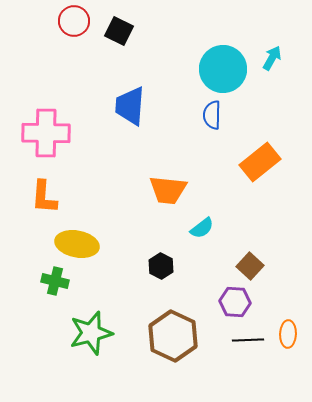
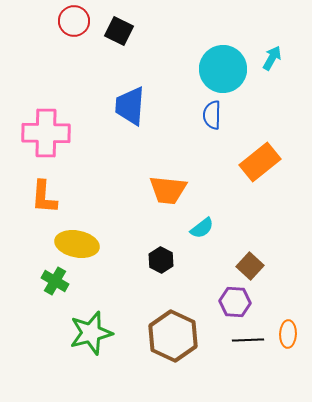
black hexagon: moved 6 px up
green cross: rotated 16 degrees clockwise
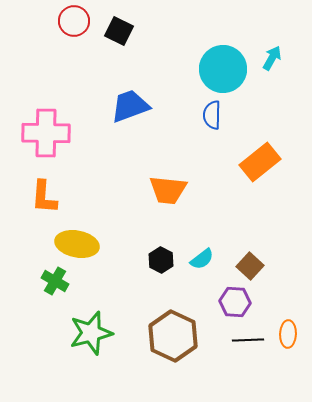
blue trapezoid: rotated 66 degrees clockwise
cyan semicircle: moved 31 px down
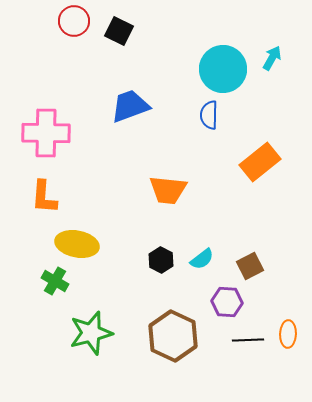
blue semicircle: moved 3 px left
brown square: rotated 20 degrees clockwise
purple hexagon: moved 8 px left
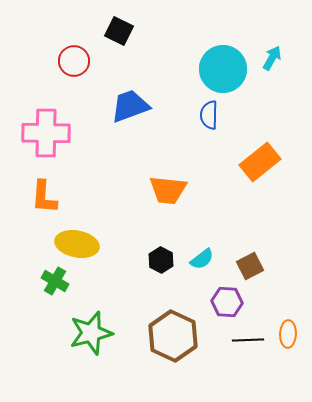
red circle: moved 40 px down
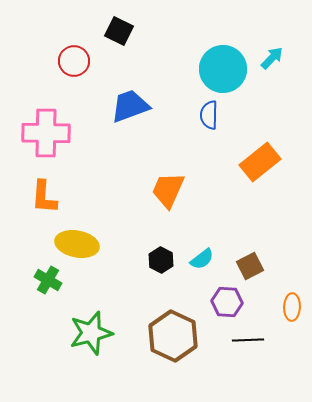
cyan arrow: rotated 15 degrees clockwise
orange trapezoid: rotated 108 degrees clockwise
green cross: moved 7 px left, 1 px up
orange ellipse: moved 4 px right, 27 px up
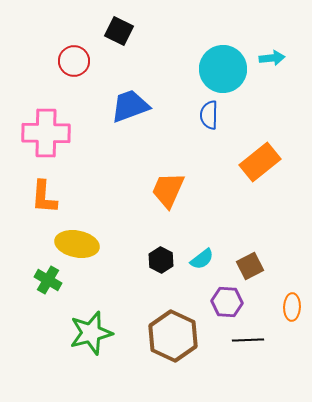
cyan arrow: rotated 40 degrees clockwise
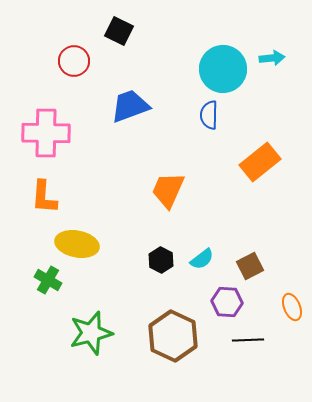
orange ellipse: rotated 24 degrees counterclockwise
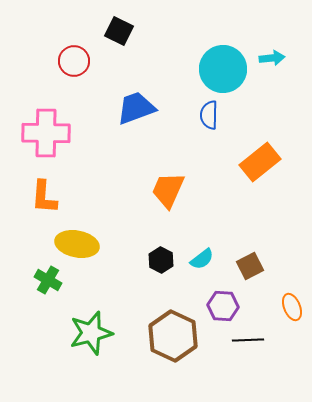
blue trapezoid: moved 6 px right, 2 px down
purple hexagon: moved 4 px left, 4 px down
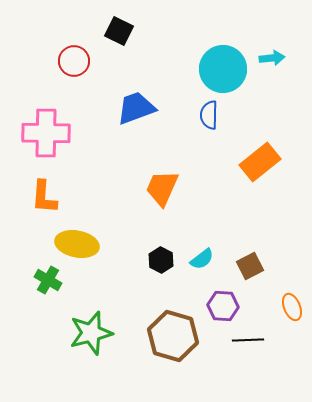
orange trapezoid: moved 6 px left, 2 px up
brown hexagon: rotated 9 degrees counterclockwise
